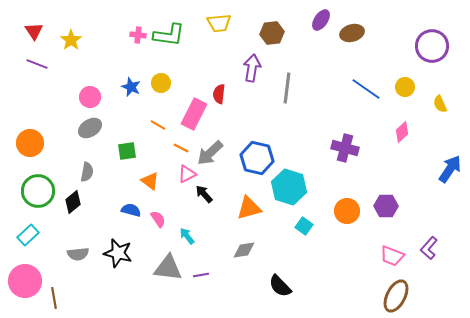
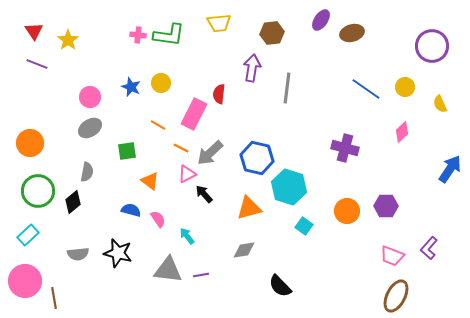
yellow star at (71, 40): moved 3 px left
gray triangle at (168, 268): moved 2 px down
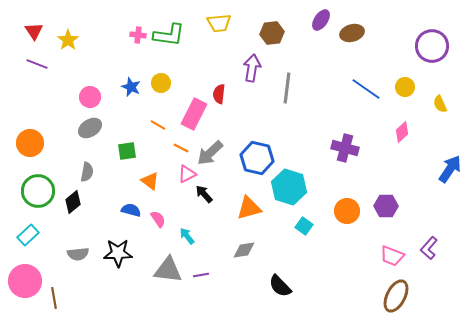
black star at (118, 253): rotated 16 degrees counterclockwise
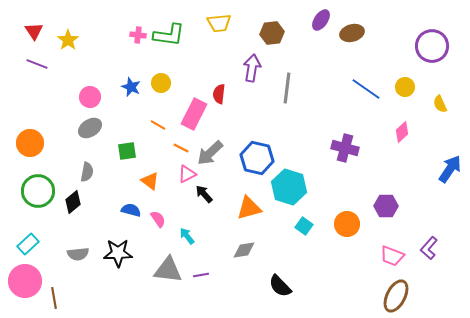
orange circle at (347, 211): moved 13 px down
cyan rectangle at (28, 235): moved 9 px down
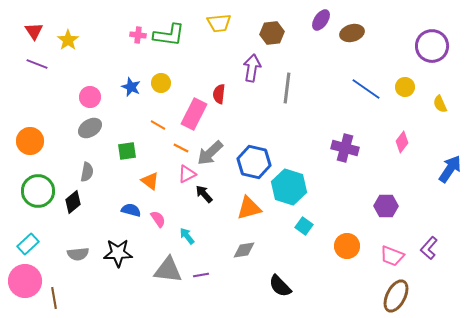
pink diamond at (402, 132): moved 10 px down; rotated 10 degrees counterclockwise
orange circle at (30, 143): moved 2 px up
blue hexagon at (257, 158): moved 3 px left, 4 px down
orange circle at (347, 224): moved 22 px down
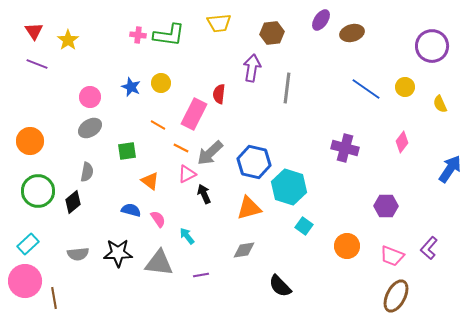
black arrow at (204, 194): rotated 18 degrees clockwise
gray triangle at (168, 270): moved 9 px left, 7 px up
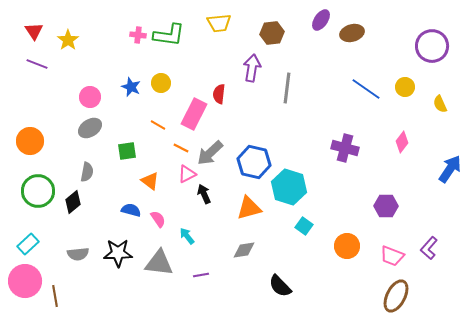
brown line at (54, 298): moved 1 px right, 2 px up
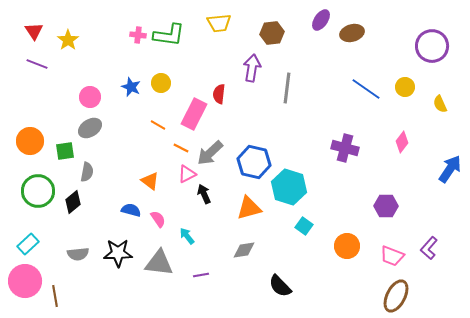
green square at (127, 151): moved 62 px left
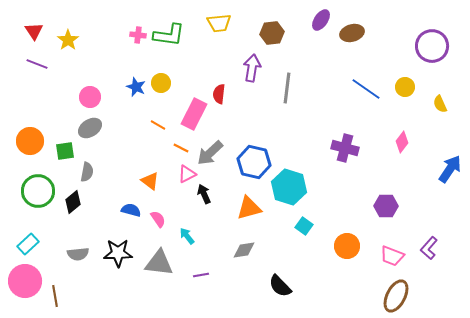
blue star at (131, 87): moved 5 px right
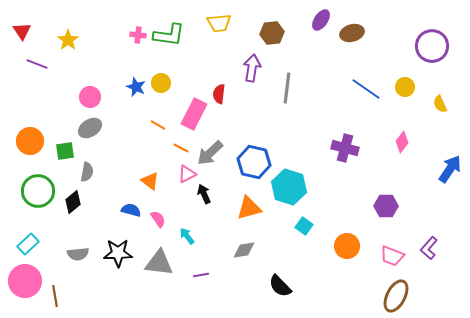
red triangle at (34, 31): moved 12 px left
